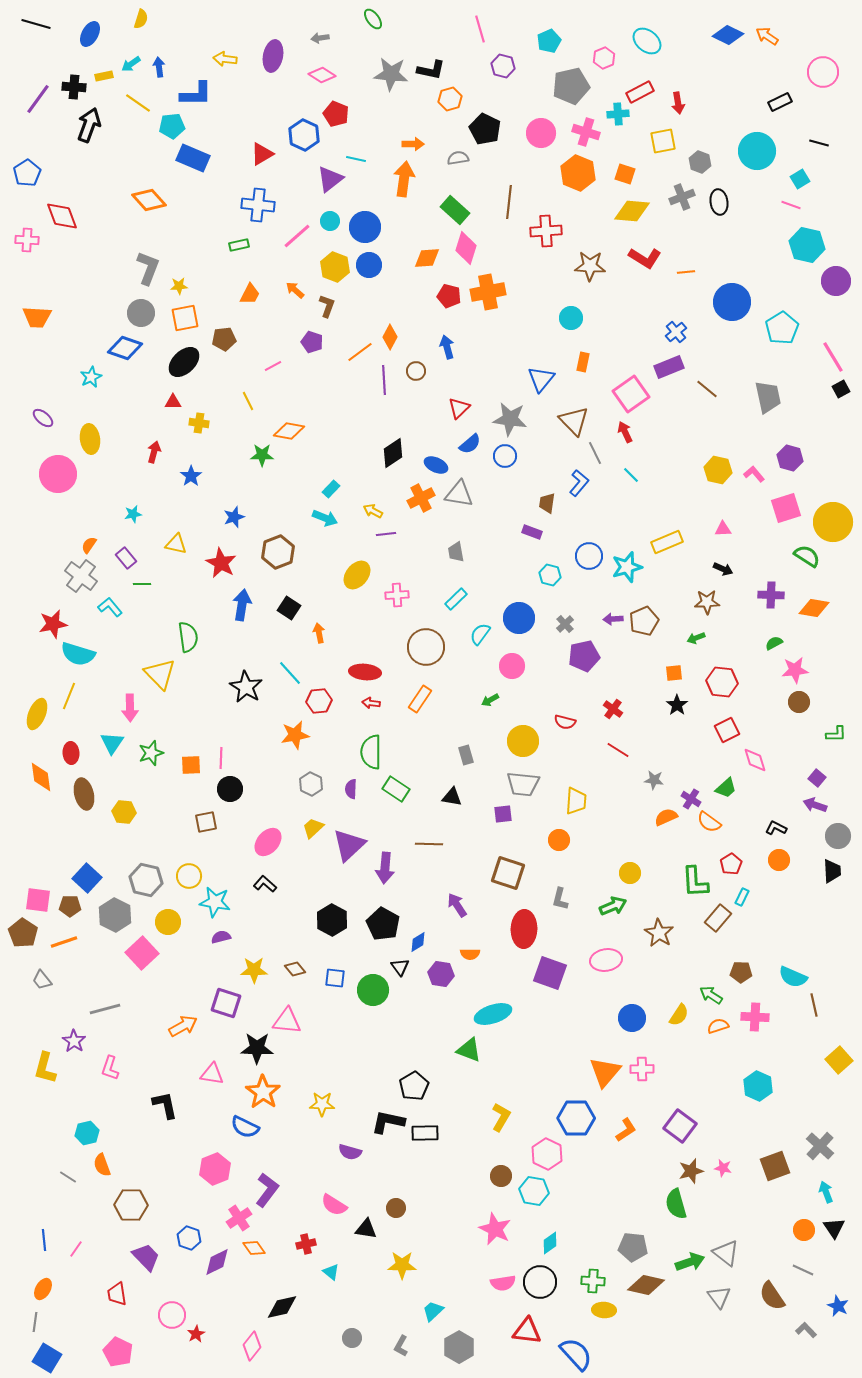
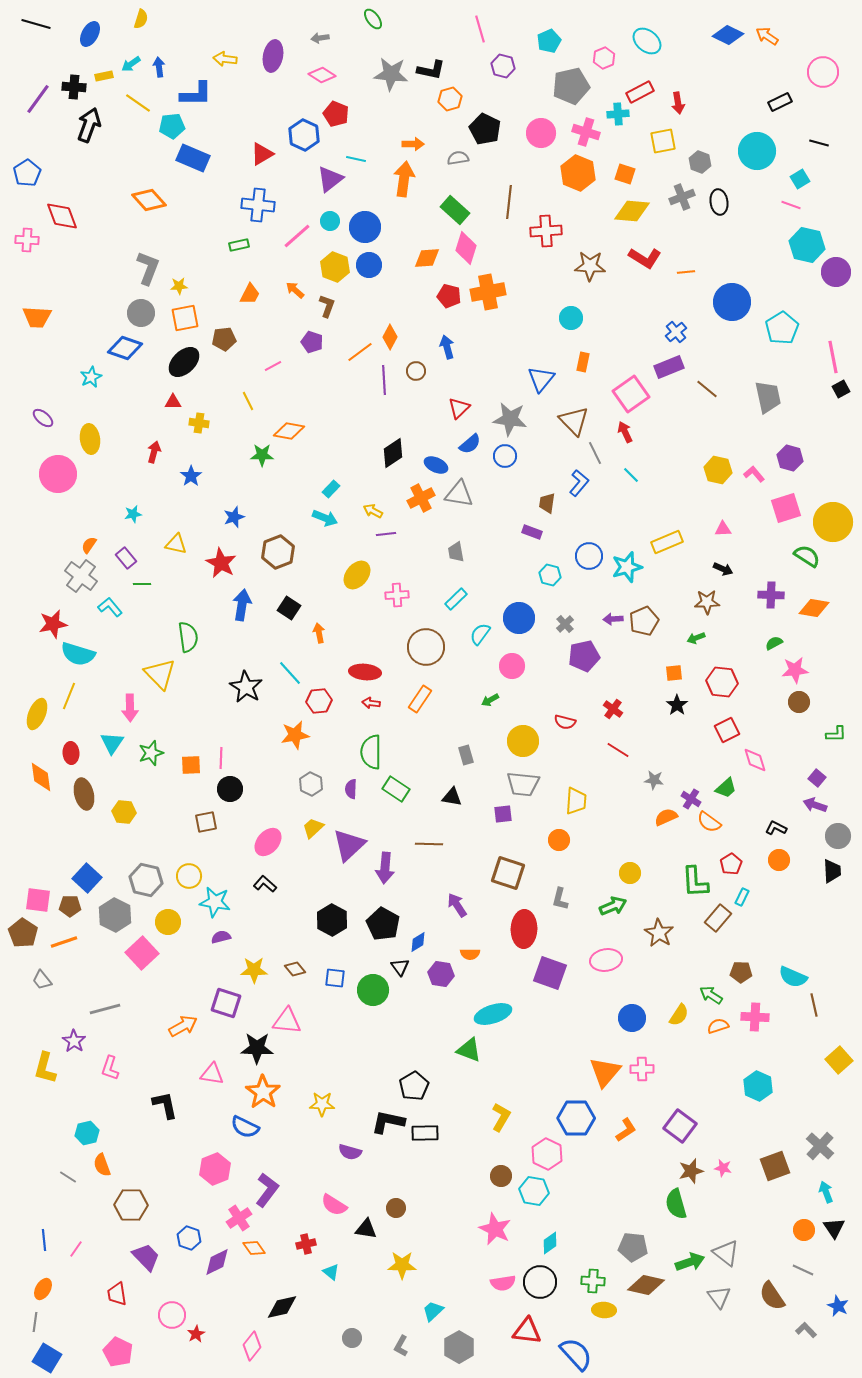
purple circle at (836, 281): moved 9 px up
pink line at (833, 357): rotated 20 degrees clockwise
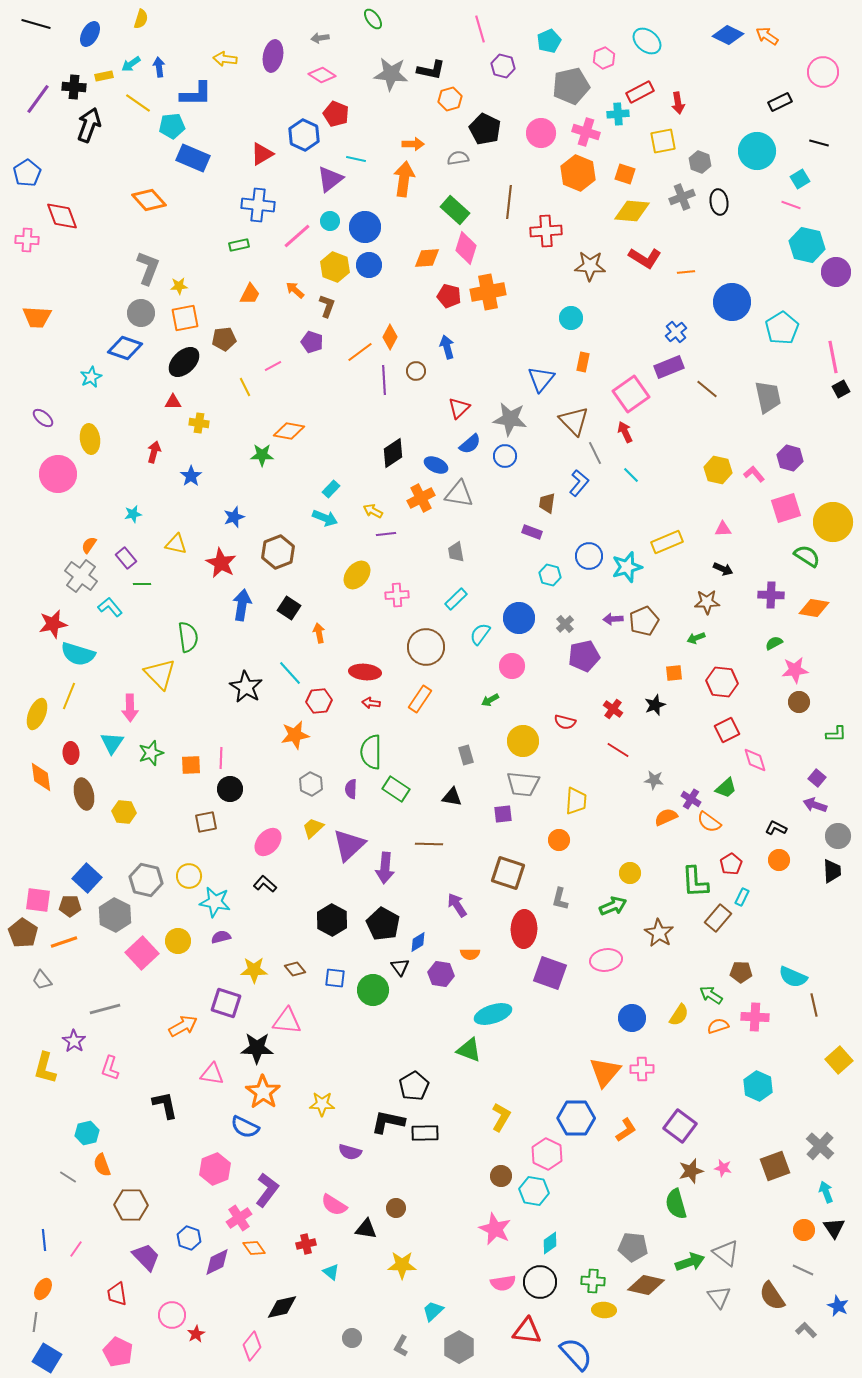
yellow line at (248, 401): moved 3 px left, 14 px up
black star at (677, 705): moved 22 px left; rotated 15 degrees clockwise
yellow circle at (168, 922): moved 10 px right, 19 px down
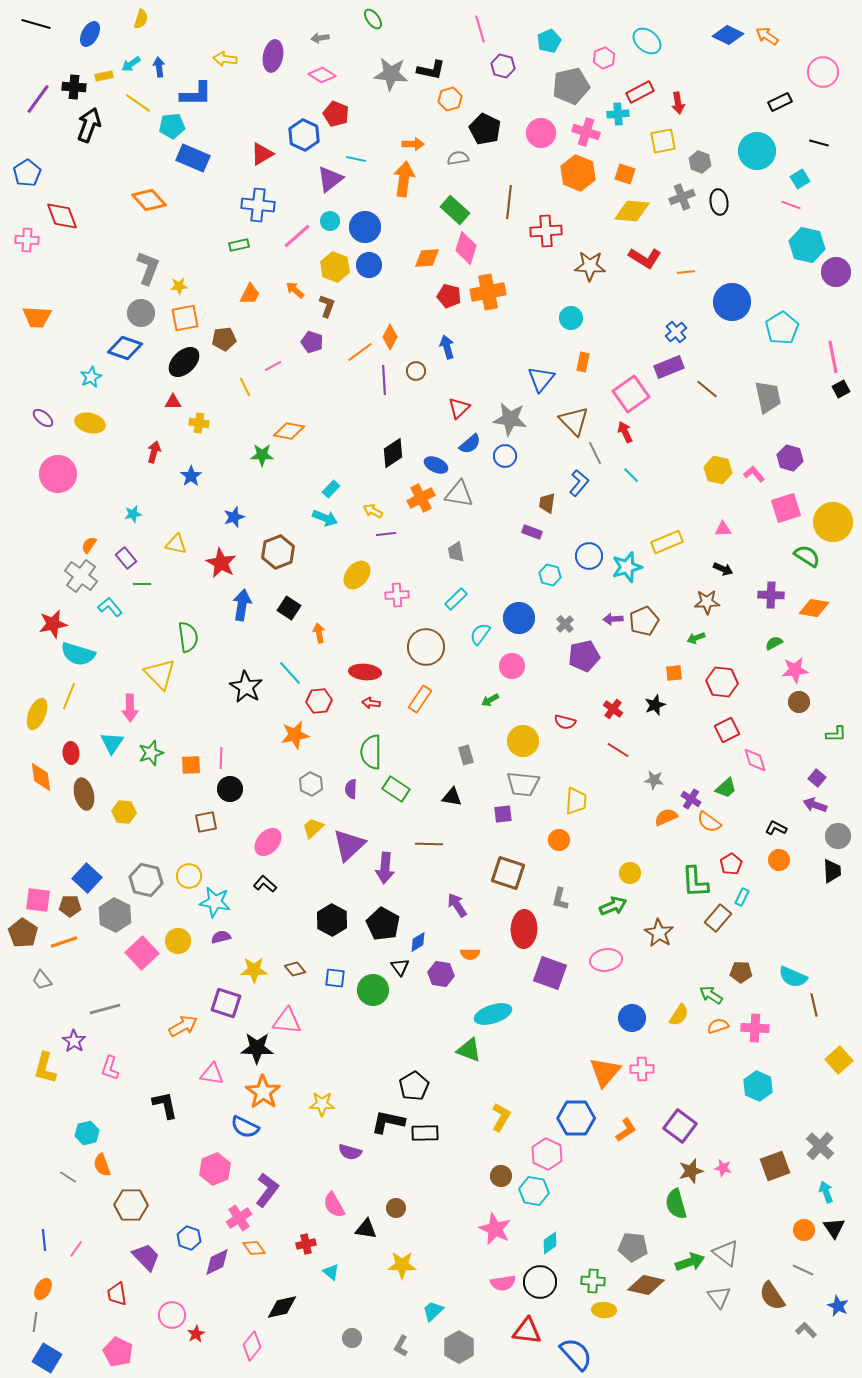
yellow ellipse at (90, 439): moved 16 px up; rotated 68 degrees counterclockwise
pink cross at (755, 1017): moved 11 px down
pink semicircle at (334, 1205): rotated 28 degrees clockwise
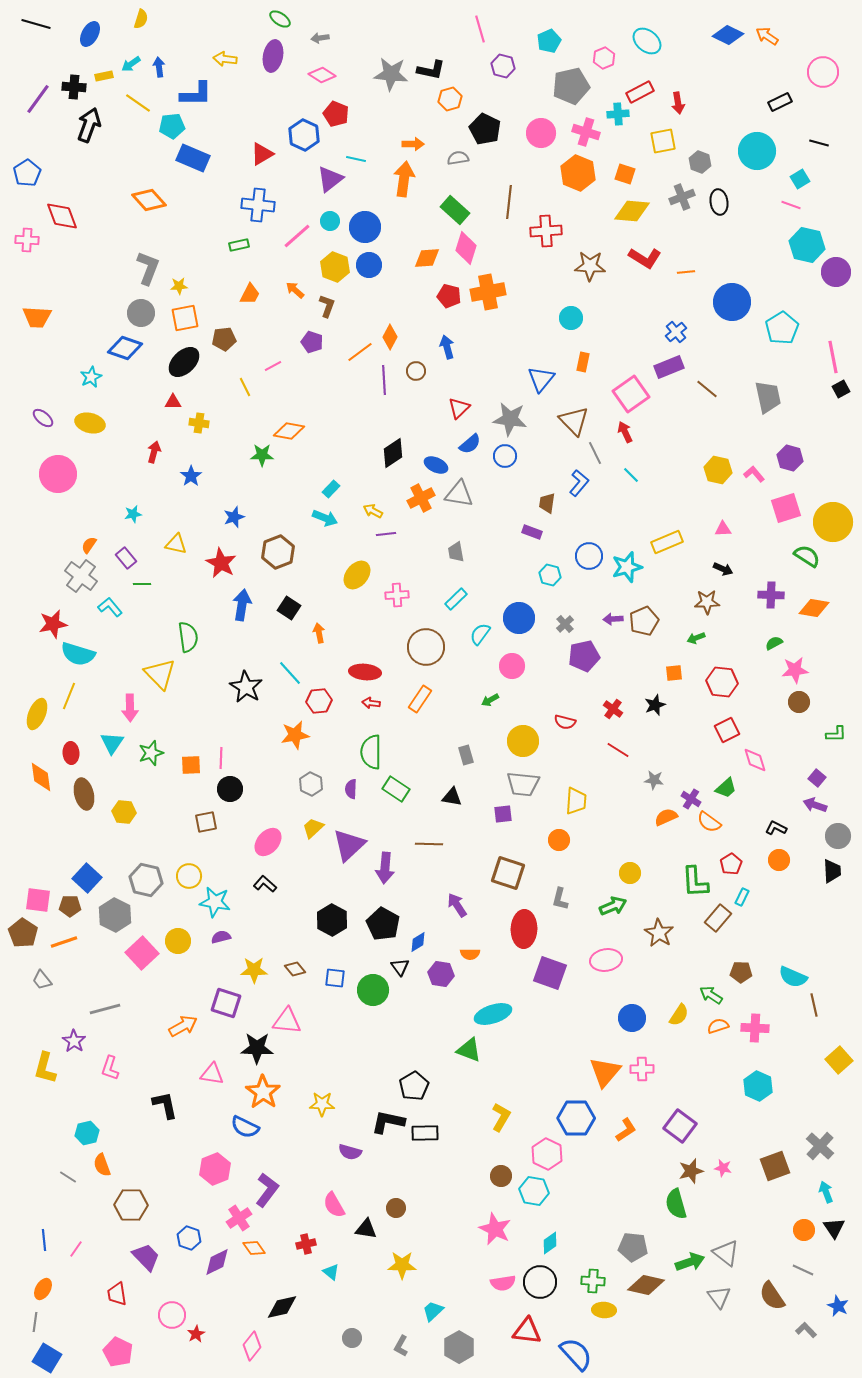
green ellipse at (373, 19): moved 93 px left; rotated 20 degrees counterclockwise
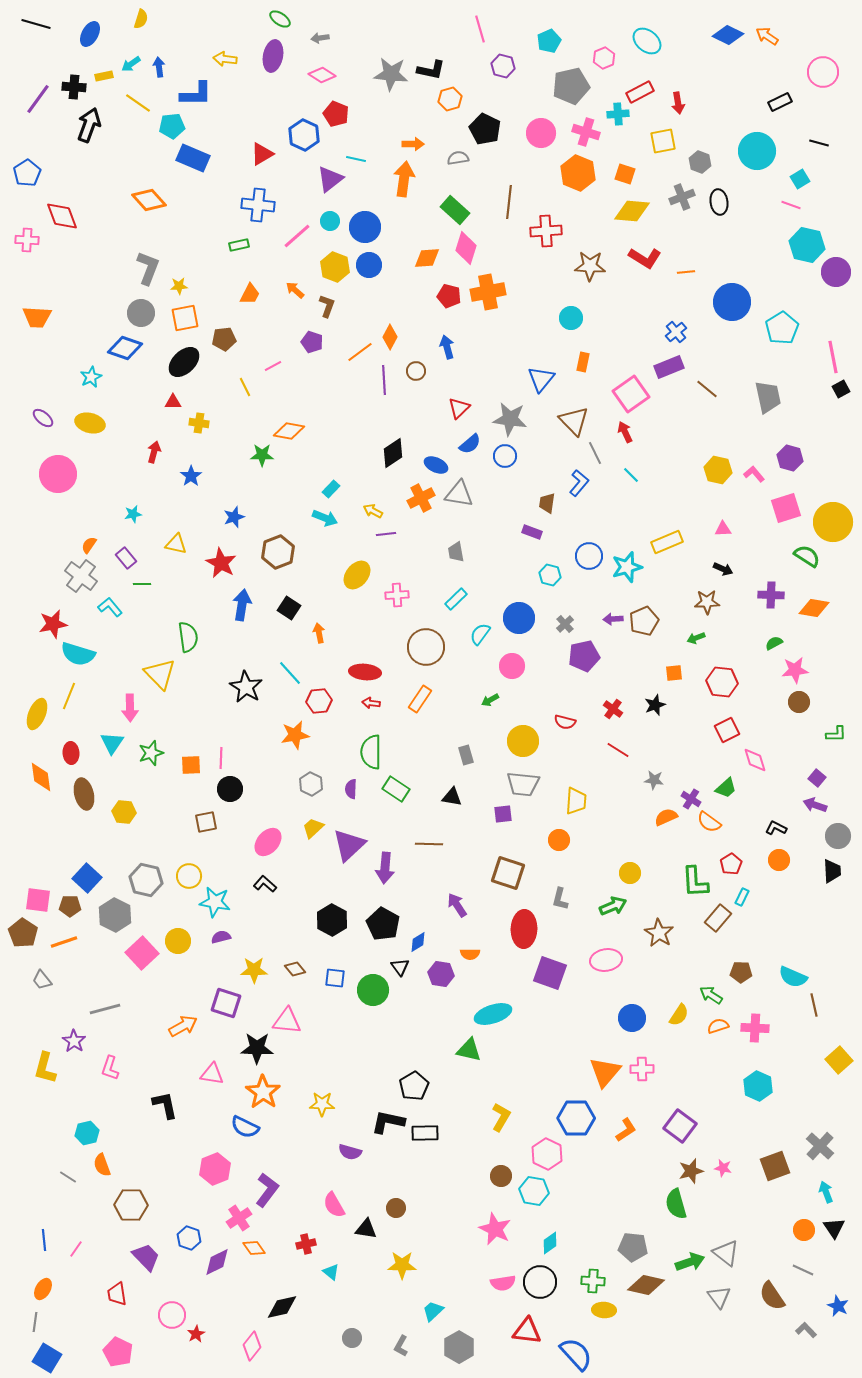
green triangle at (469, 1050): rotated 8 degrees counterclockwise
